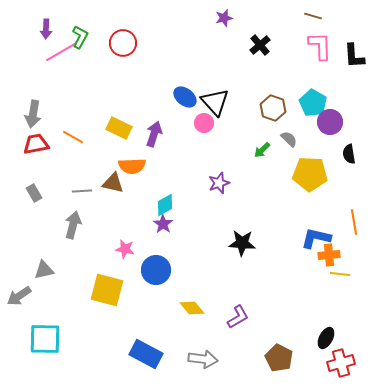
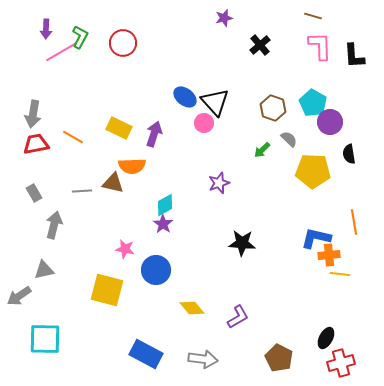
yellow pentagon at (310, 174): moved 3 px right, 3 px up
gray arrow at (73, 225): moved 19 px left
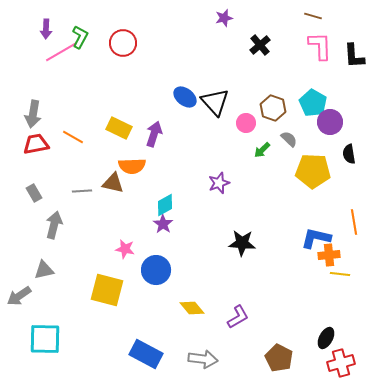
pink circle at (204, 123): moved 42 px right
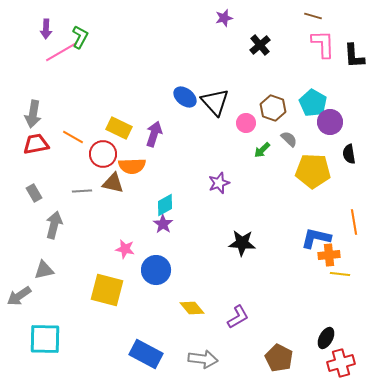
red circle at (123, 43): moved 20 px left, 111 px down
pink L-shape at (320, 46): moved 3 px right, 2 px up
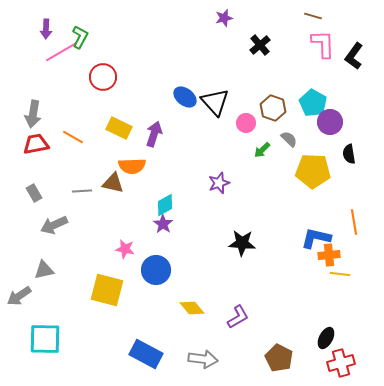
black L-shape at (354, 56): rotated 40 degrees clockwise
red circle at (103, 154): moved 77 px up
gray arrow at (54, 225): rotated 128 degrees counterclockwise
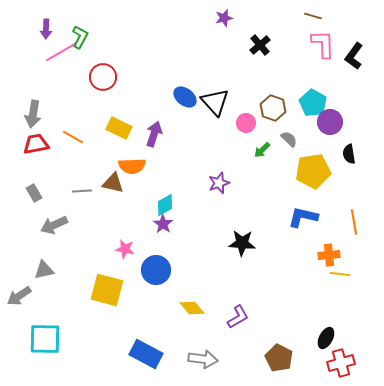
yellow pentagon at (313, 171): rotated 12 degrees counterclockwise
blue L-shape at (316, 238): moved 13 px left, 21 px up
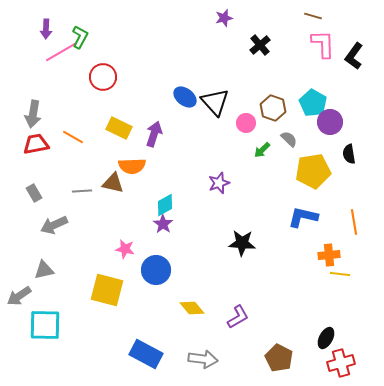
cyan square at (45, 339): moved 14 px up
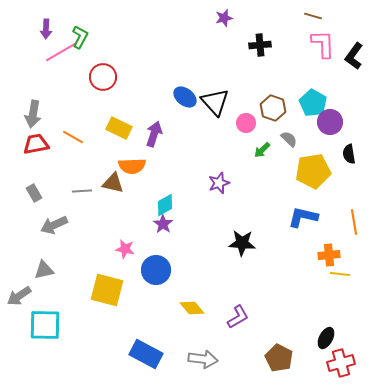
black cross at (260, 45): rotated 35 degrees clockwise
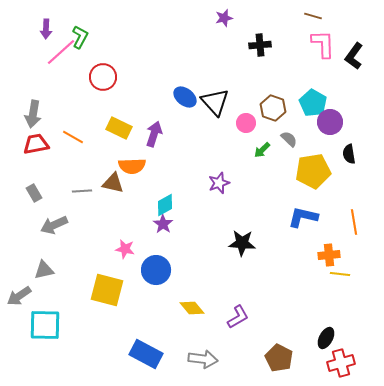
pink line at (61, 52): rotated 12 degrees counterclockwise
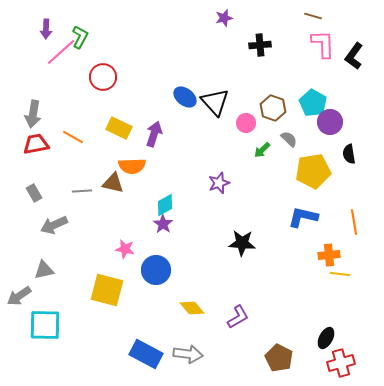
gray arrow at (203, 359): moved 15 px left, 5 px up
